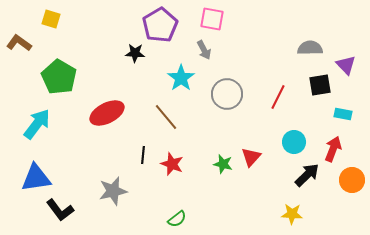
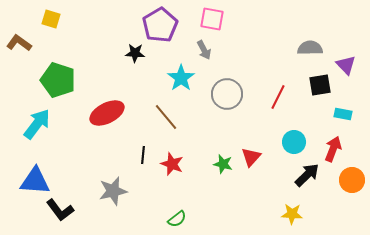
green pentagon: moved 1 px left, 3 px down; rotated 12 degrees counterclockwise
blue triangle: moved 1 px left, 3 px down; rotated 12 degrees clockwise
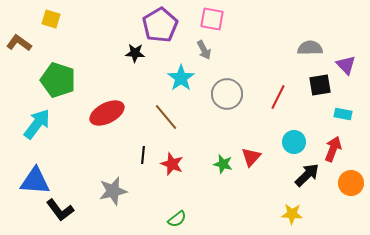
orange circle: moved 1 px left, 3 px down
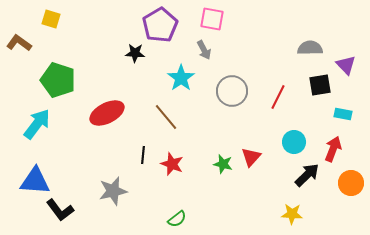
gray circle: moved 5 px right, 3 px up
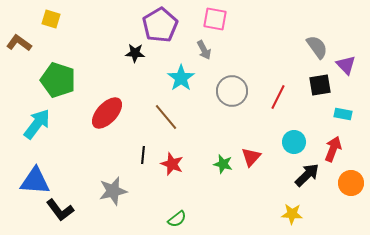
pink square: moved 3 px right
gray semicircle: moved 7 px right, 1 px up; rotated 55 degrees clockwise
red ellipse: rotated 20 degrees counterclockwise
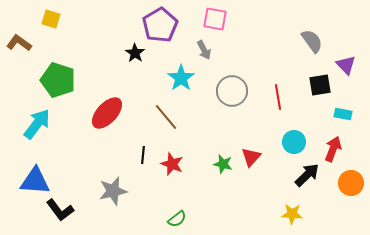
gray semicircle: moved 5 px left, 6 px up
black star: rotated 30 degrees clockwise
red line: rotated 35 degrees counterclockwise
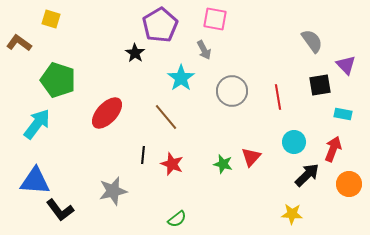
orange circle: moved 2 px left, 1 px down
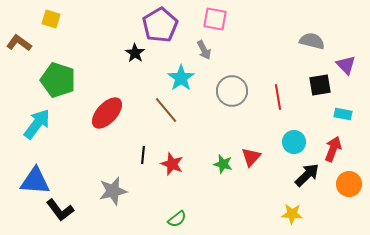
gray semicircle: rotated 40 degrees counterclockwise
brown line: moved 7 px up
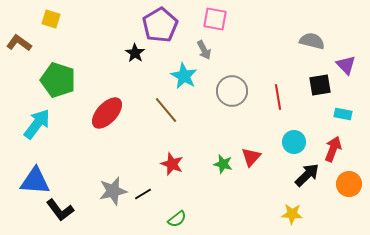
cyan star: moved 3 px right, 2 px up; rotated 8 degrees counterclockwise
black line: moved 39 px down; rotated 54 degrees clockwise
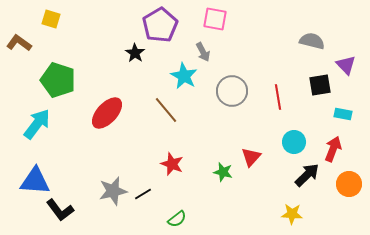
gray arrow: moved 1 px left, 2 px down
green star: moved 8 px down
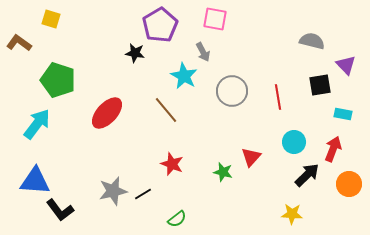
black star: rotated 24 degrees counterclockwise
